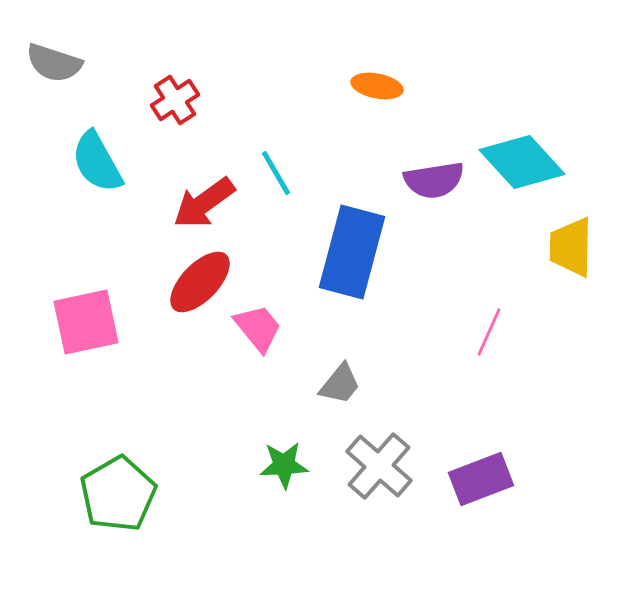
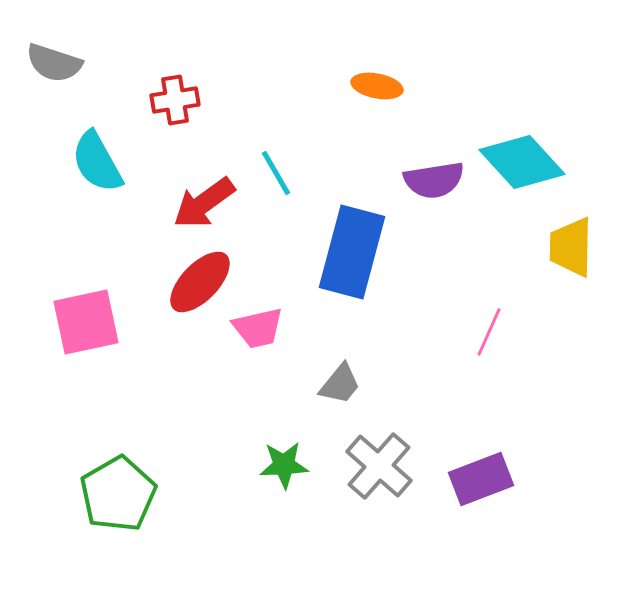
red cross: rotated 24 degrees clockwise
pink trapezoid: rotated 116 degrees clockwise
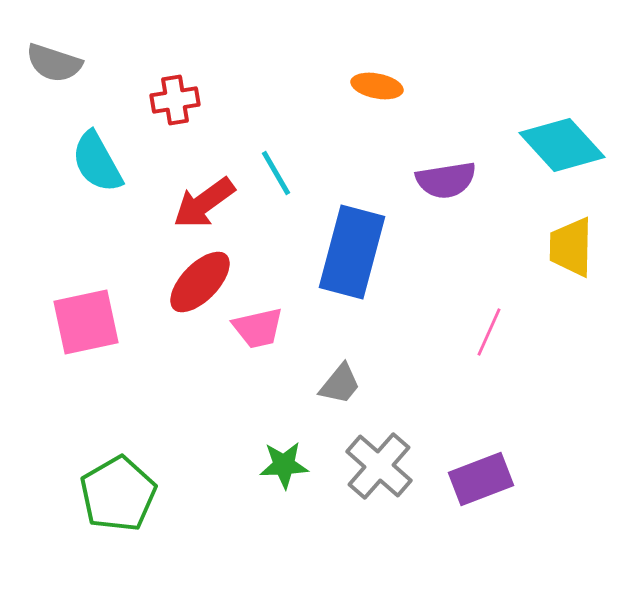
cyan diamond: moved 40 px right, 17 px up
purple semicircle: moved 12 px right
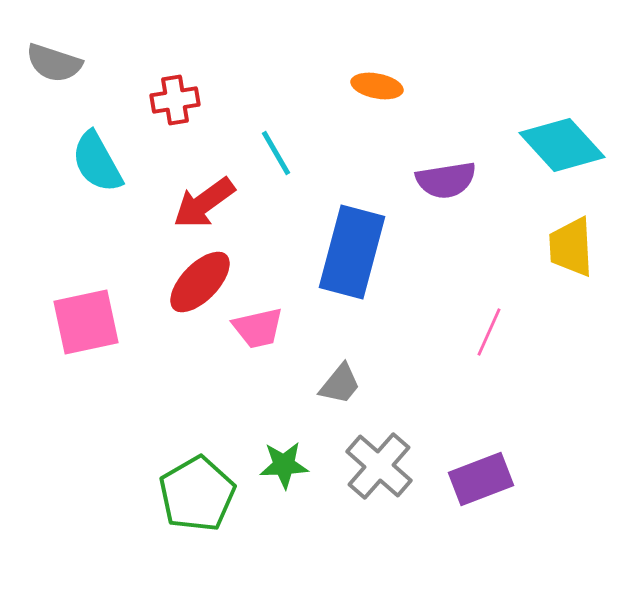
cyan line: moved 20 px up
yellow trapezoid: rotated 4 degrees counterclockwise
green pentagon: moved 79 px right
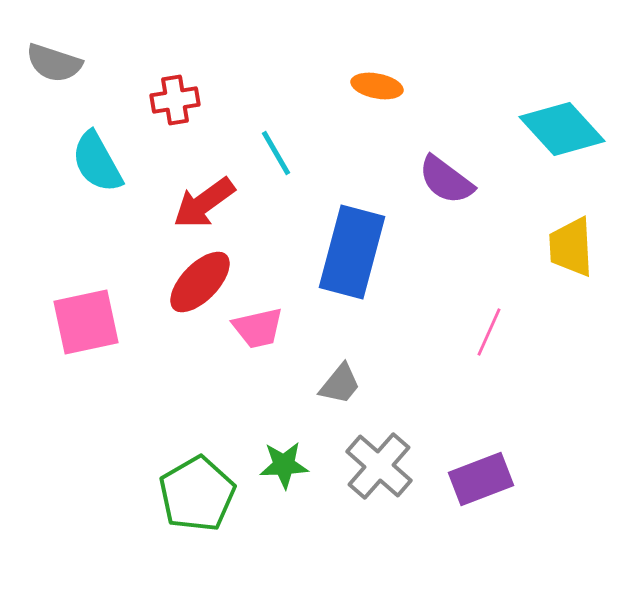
cyan diamond: moved 16 px up
purple semicircle: rotated 46 degrees clockwise
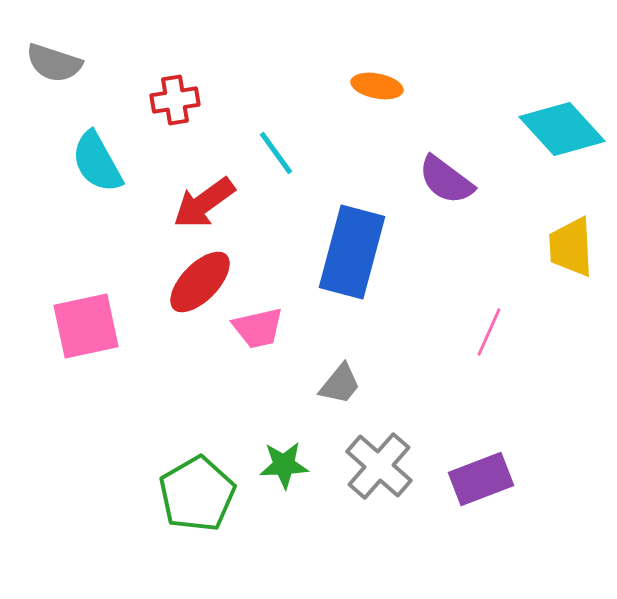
cyan line: rotated 6 degrees counterclockwise
pink square: moved 4 px down
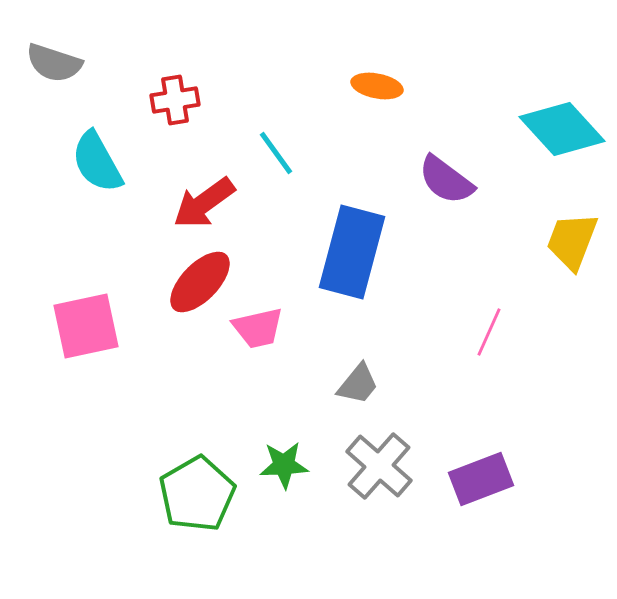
yellow trapezoid: moved 1 px right, 6 px up; rotated 24 degrees clockwise
gray trapezoid: moved 18 px right
